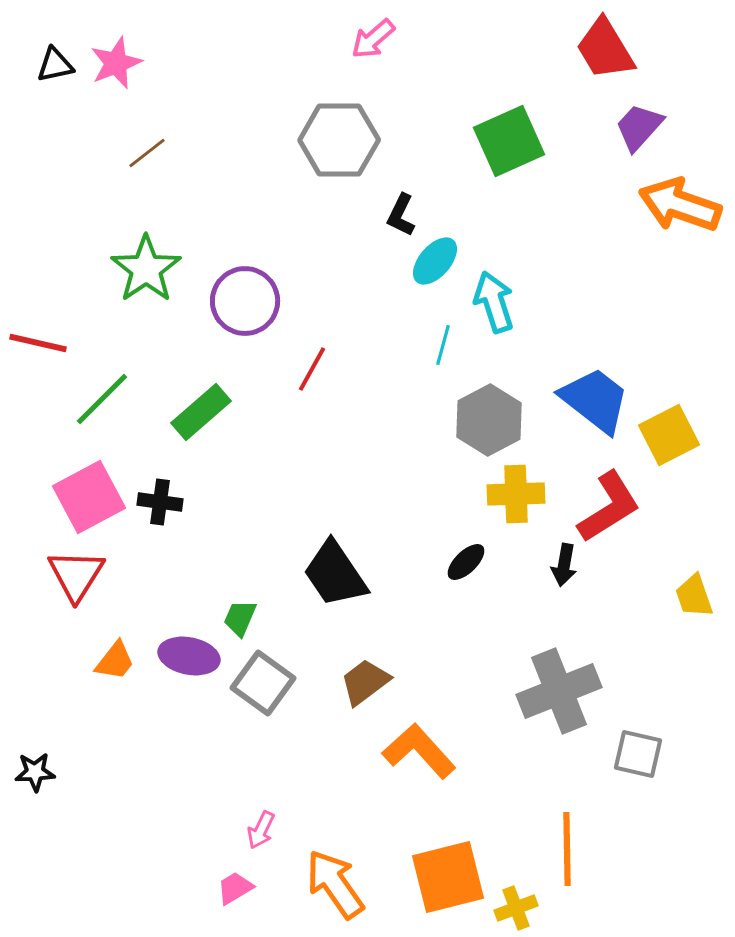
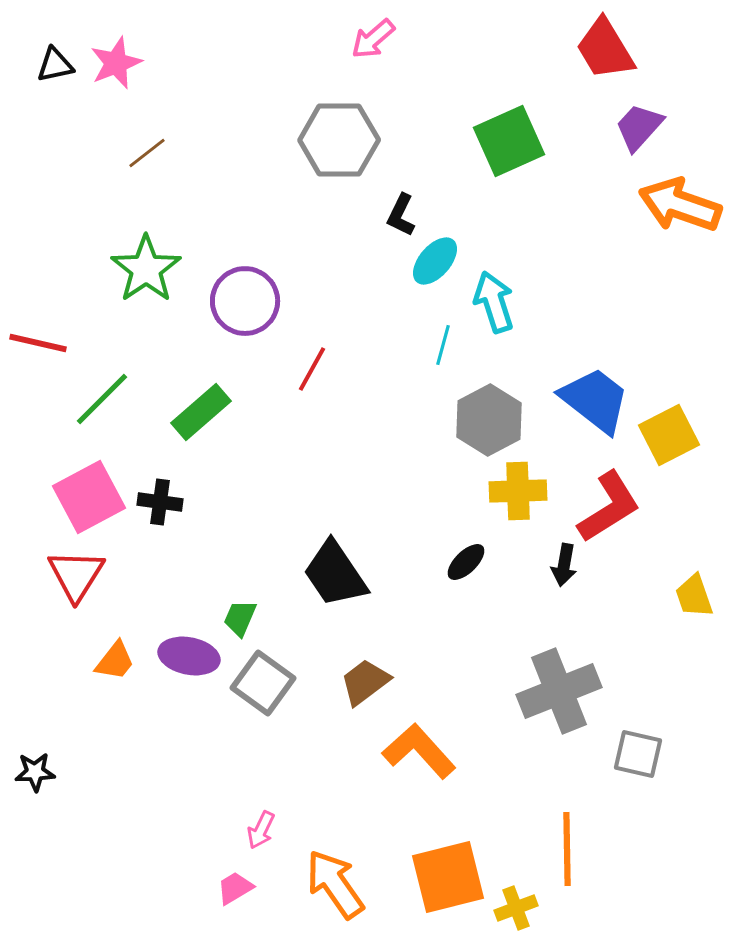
yellow cross at (516, 494): moved 2 px right, 3 px up
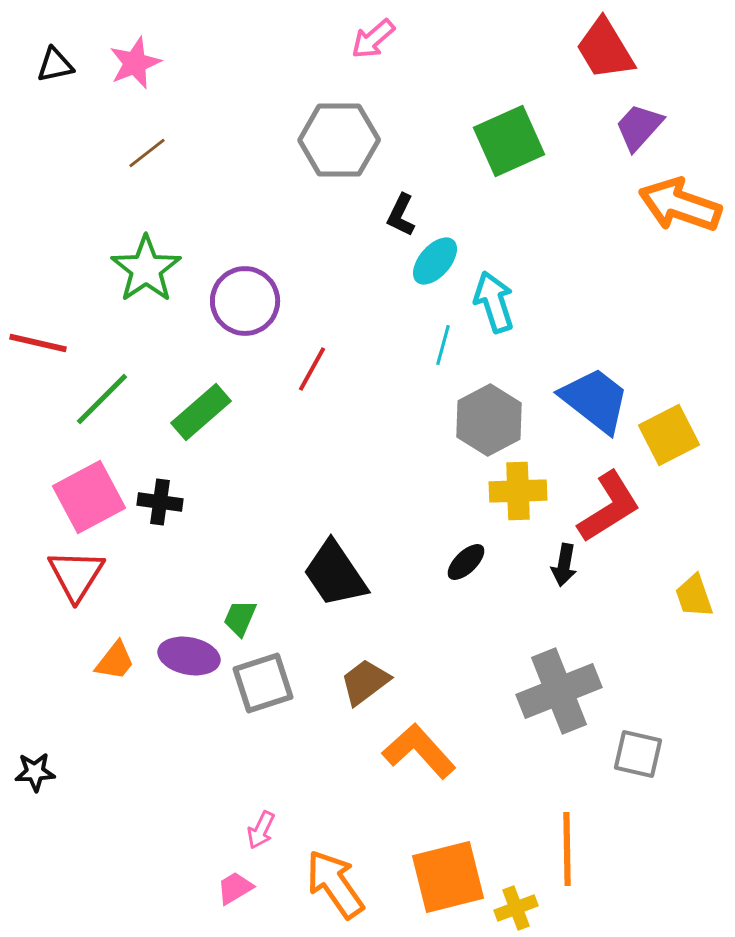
pink star at (116, 63): moved 19 px right
gray square at (263, 683): rotated 36 degrees clockwise
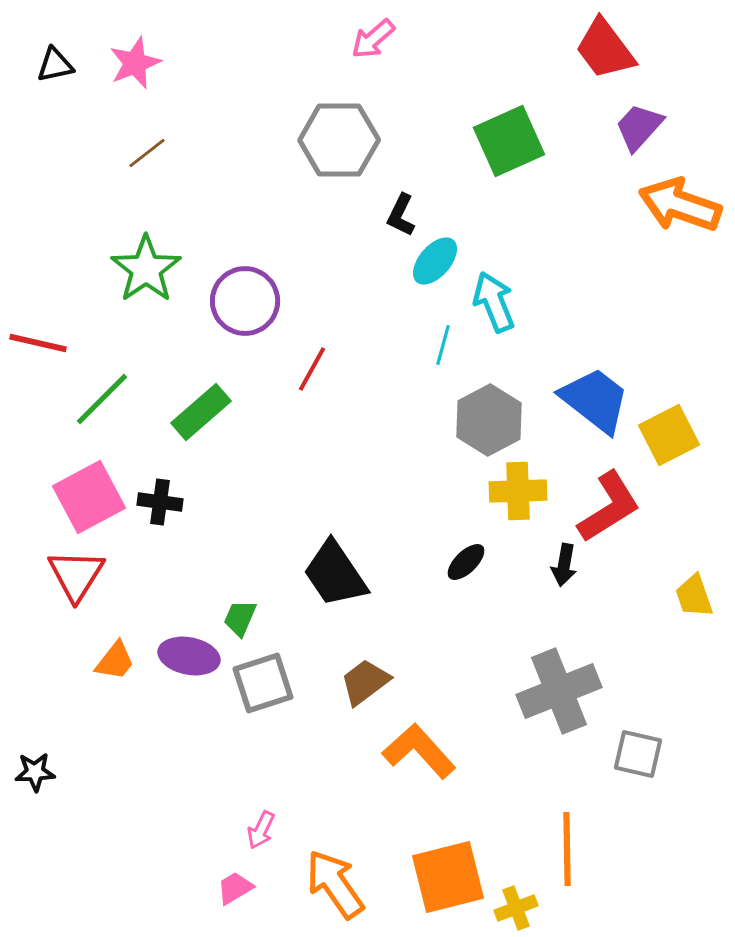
red trapezoid at (605, 49): rotated 6 degrees counterclockwise
cyan arrow at (494, 302): rotated 4 degrees counterclockwise
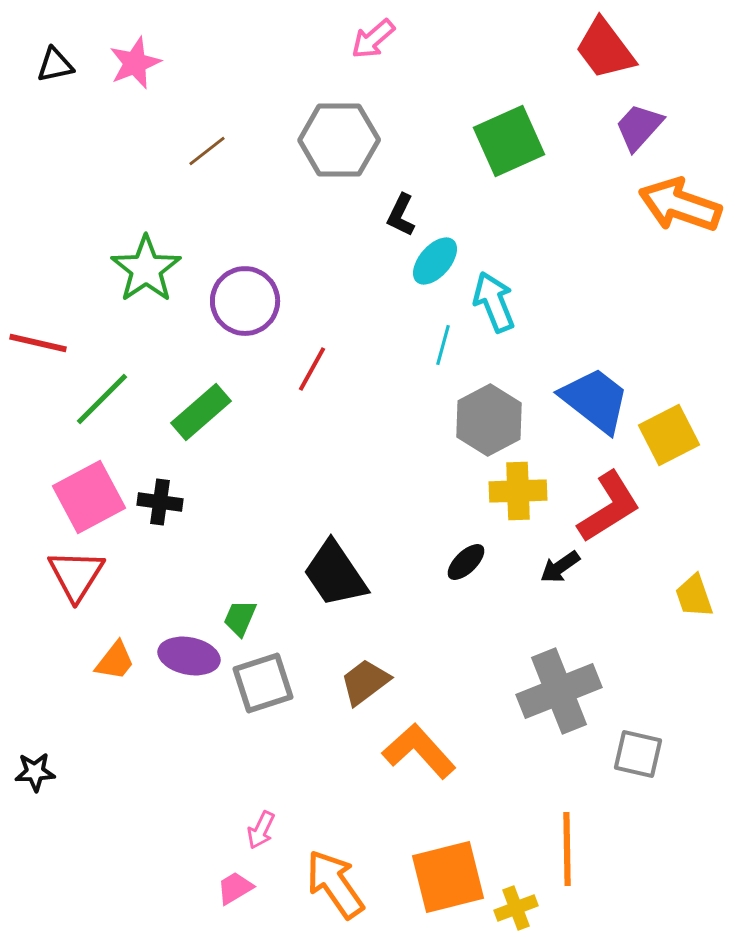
brown line at (147, 153): moved 60 px right, 2 px up
black arrow at (564, 565): moved 4 px left, 2 px down; rotated 45 degrees clockwise
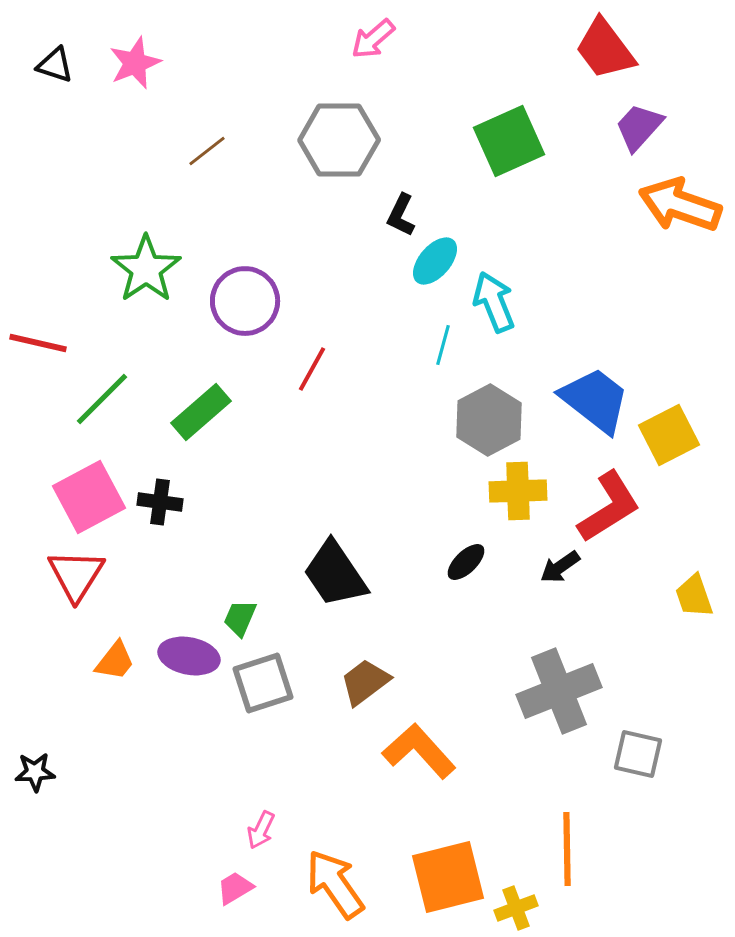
black triangle at (55, 65): rotated 30 degrees clockwise
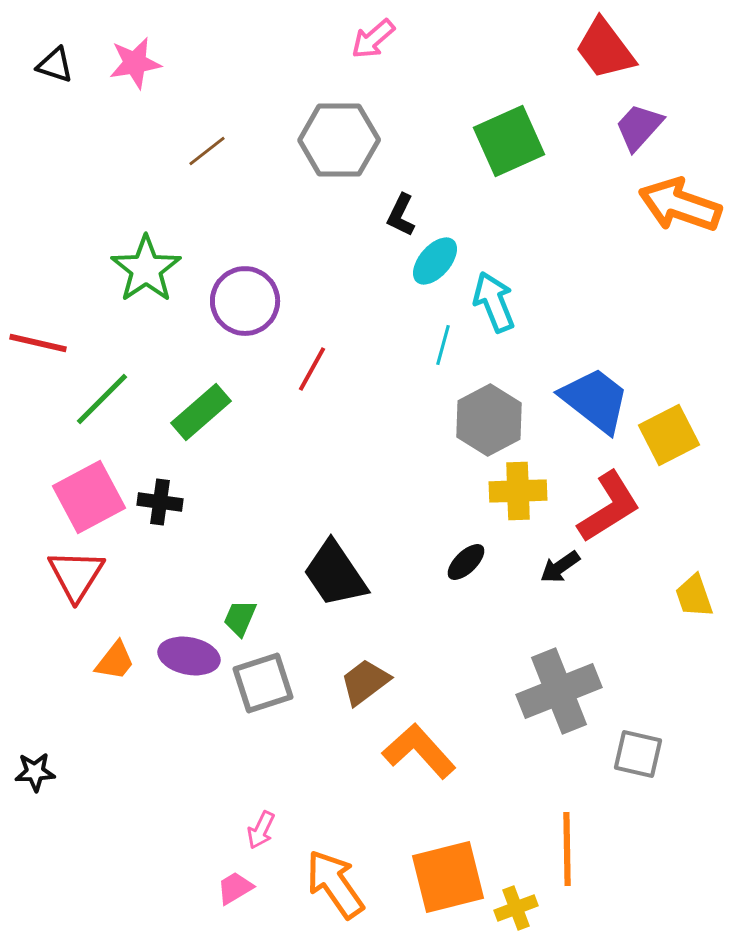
pink star at (135, 63): rotated 12 degrees clockwise
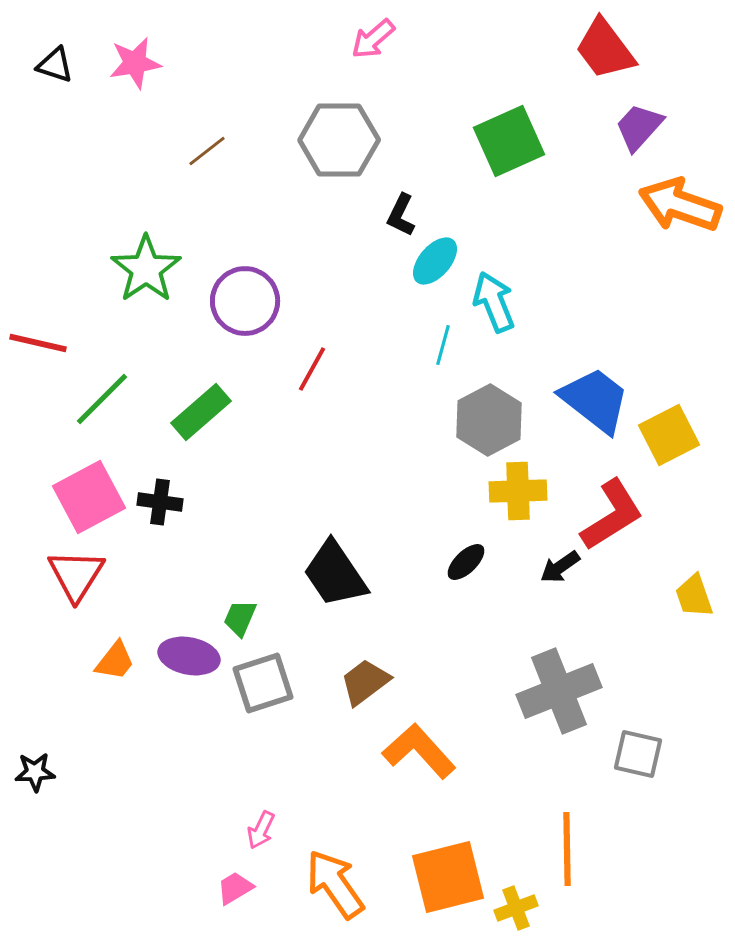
red L-shape at (609, 507): moved 3 px right, 8 px down
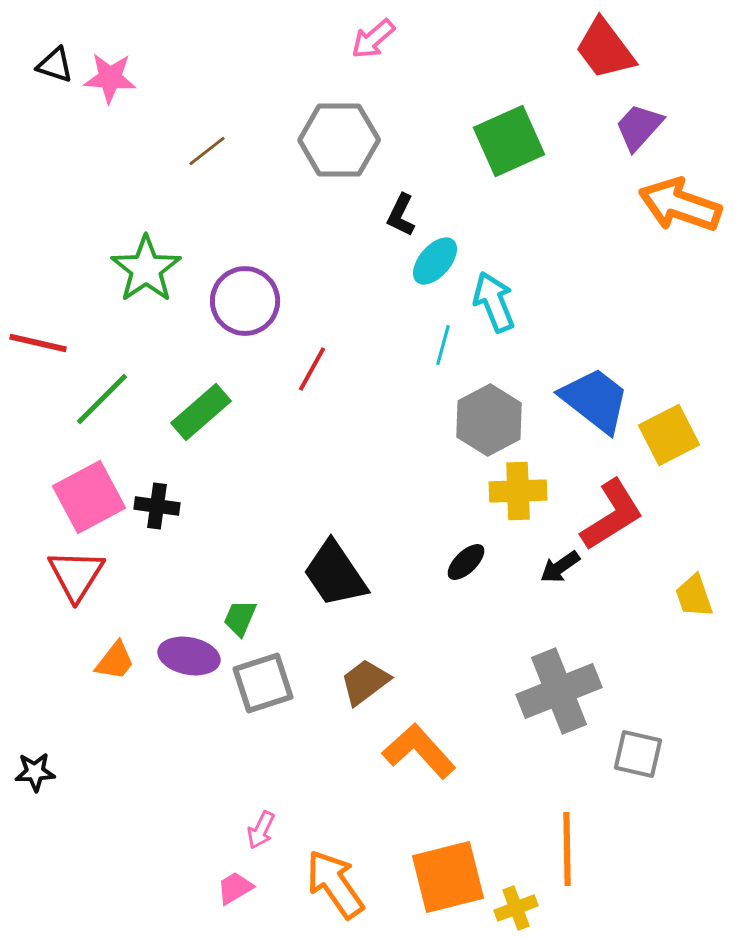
pink star at (135, 63): moved 25 px left, 15 px down; rotated 14 degrees clockwise
black cross at (160, 502): moved 3 px left, 4 px down
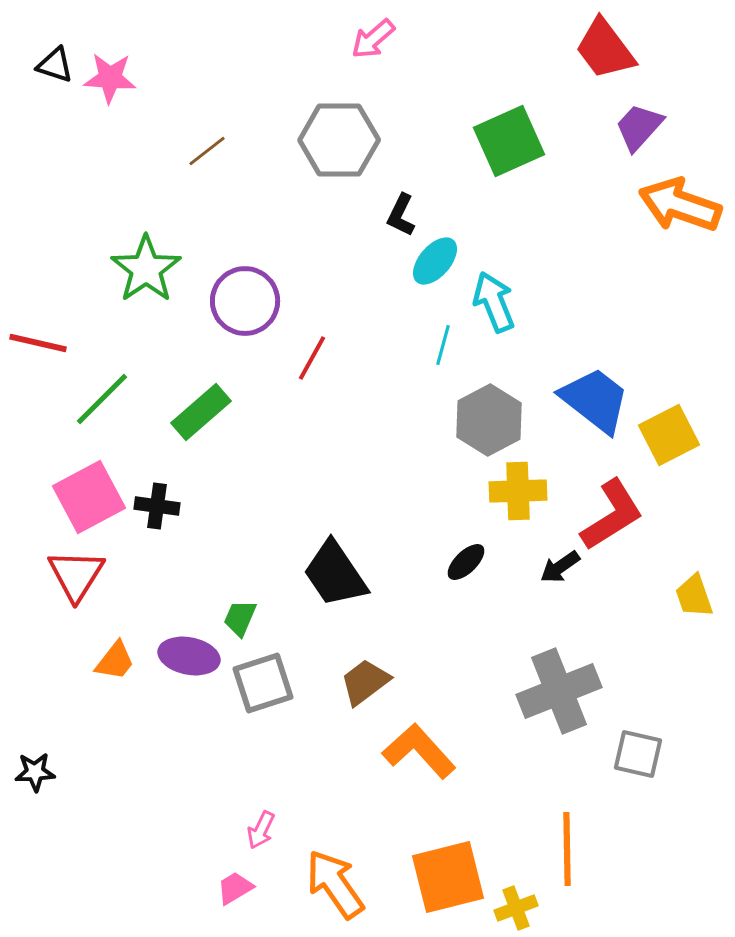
red line at (312, 369): moved 11 px up
